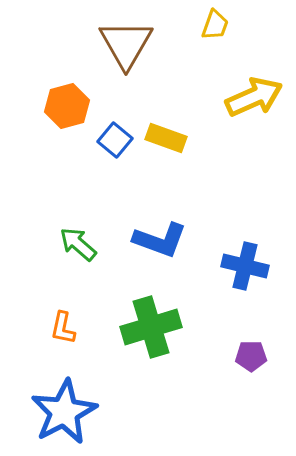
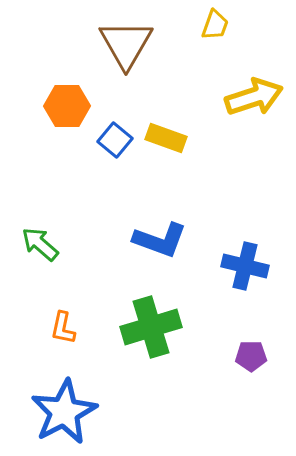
yellow arrow: rotated 6 degrees clockwise
orange hexagon: rotated 15 degrees clockwise
green arrow: moved 38 px left
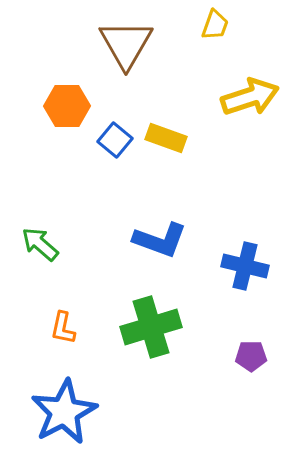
yellow arrow: moved 4 px left
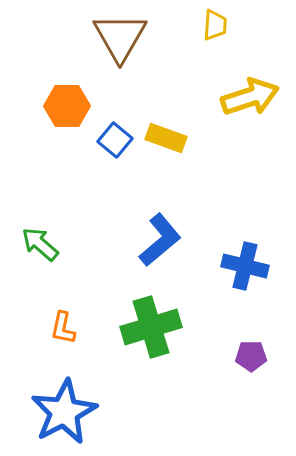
yellow trapezoid: rotated 16 degrees counterclockwise
brown triangle: moved 6 px left, 7 px up
blue L-shape: rotated 60 degrees counterclockwise
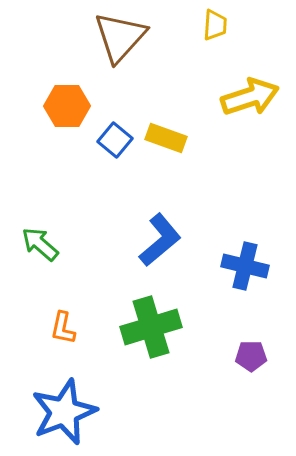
brown triangle: rotated 12 degrees clockwise
blue star: rotated 6 degrees clockwise
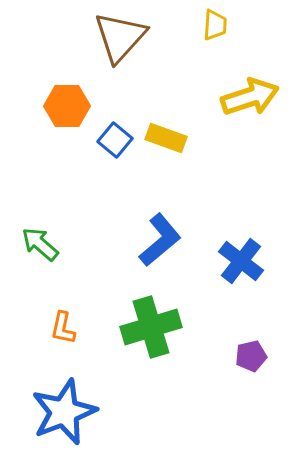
blue cross: moved 4 px left, 5 px up; rotated 24 degrees clockwise
purple pentagon: rotated 12 degrees counterclockwise
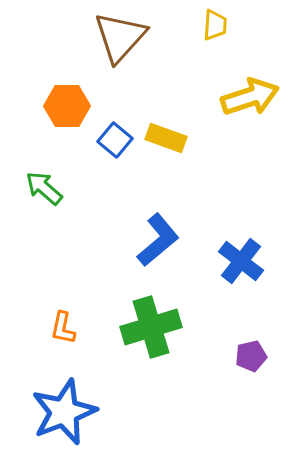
blue L-shape: moved 2 px left
green arrow: moved 4 px right, 56 px up
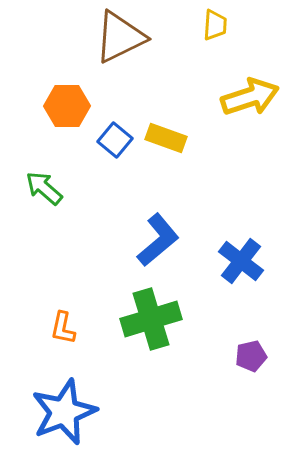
brown triangle: rotated 22 degrees clockwise
green cross: moved 8 px up
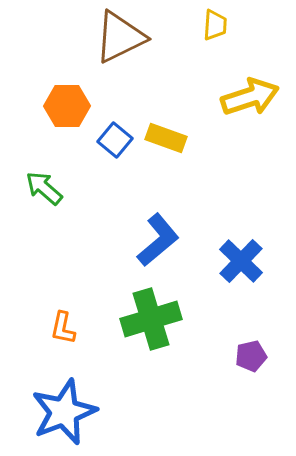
blue cross: rotated 6 degrees clockwise
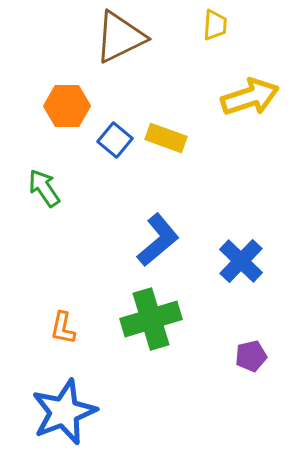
green arrow: rotated 15 degrees clockwise
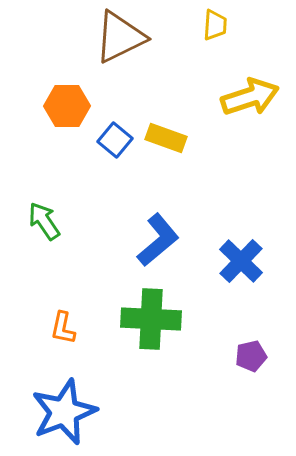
green arrow: moved 33 px down
green cross: rotated 20 degrees clockwise
